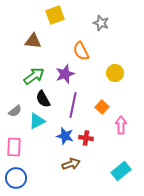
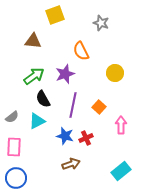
orange square: moved 3 px left
gray semicircle: moved 3 px left, 6 px down
red cross: rotated 32 degrees counterclockwise
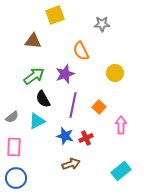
gray star: moved 1 px right, 1 px down; rotated 21 degrees counterclockwise
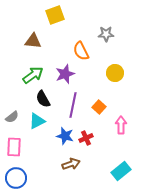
gray star: moved 4 px right, 10 px down
green arrow: moved 1 px left, 1 px up
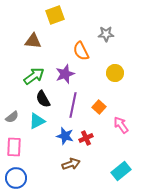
green arrow: moved 1 px right, 1 px down
pink arrow: rotated 36 degrees counterclockwise
